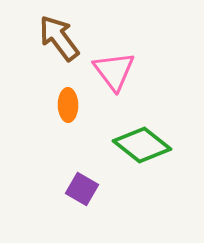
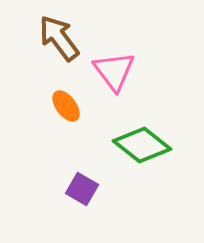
orange ellipse: moved 2 px left, 1 px down; rotated 36 degrees counterclockwise
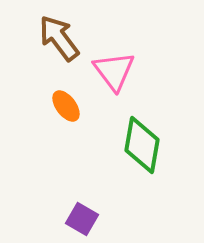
green diamond: rotated 62 degrees clockwise
purple square: moved 30 px down
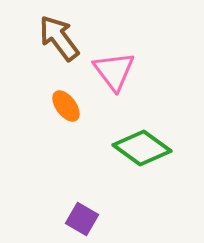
green diamond: moved 3 px down; rotated 64 degrees counterclockwise
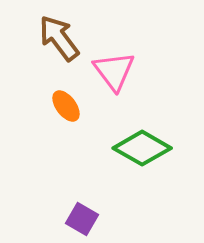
green diamond: rotated 6 degrees counterclockwise
